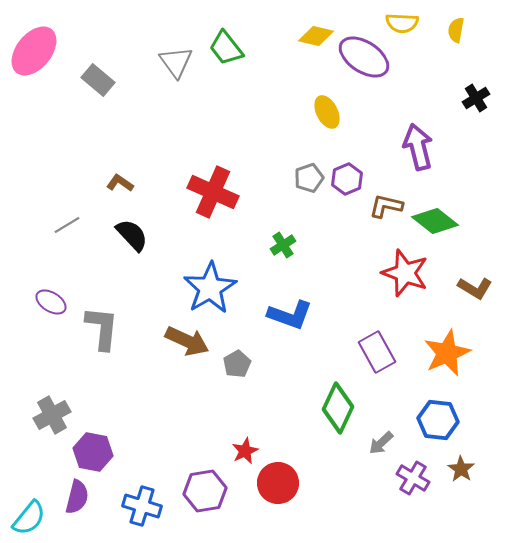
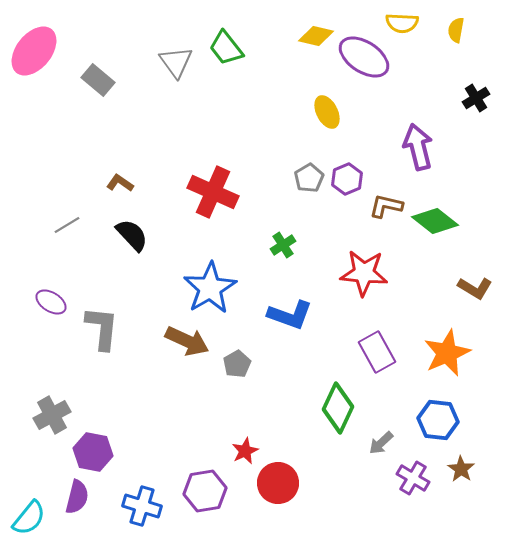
gray pentagon at (309, 178): rotated 12 degrees counterclockwise
red star at (405, 273): moved 41 px left; rotated 15 degrees counterclockwise
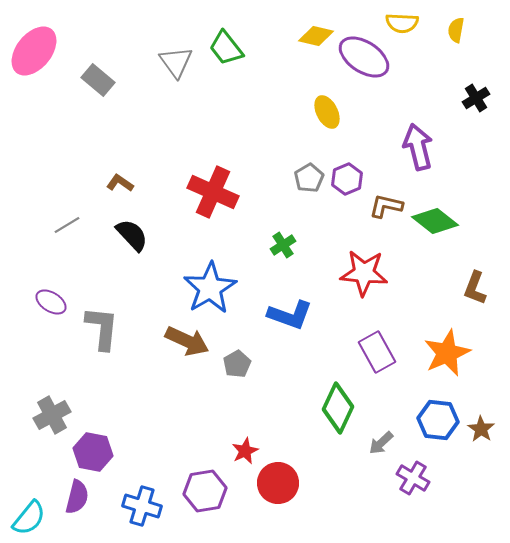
brown L-shape at (475, 288): rotated 80 degrees clockwise
brown star at (461, 469): moved 20 px right, 40 px up
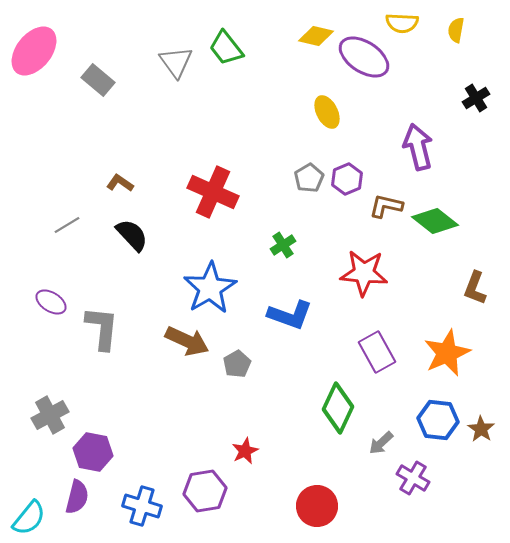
gray cross at (52, 415): moved 2 px left
red circle at (278, 483): moved 39 px right, 23 px down
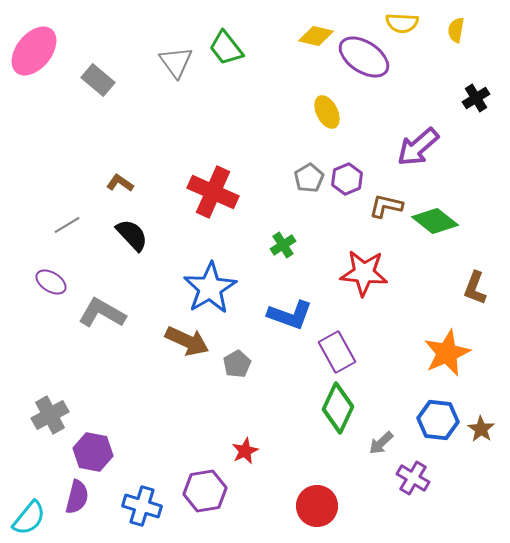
purple arrow at (418, 147): rotated 117 degrees counterclockwise
purple ellipse at (51, 302): moved 20 px up
gray L-shape at (102, 328): moved 15 px up; rotated 66 degrees counterclockwise
purple rectangle at (377, 352): moved 40 px left
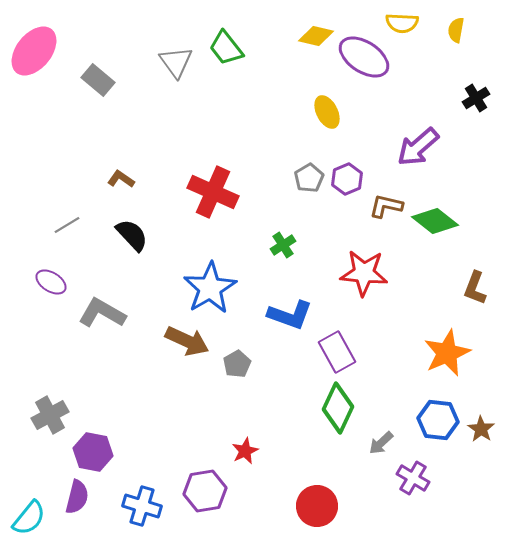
brown L-shape at (120, 183): moved 1 px right, 4 px up
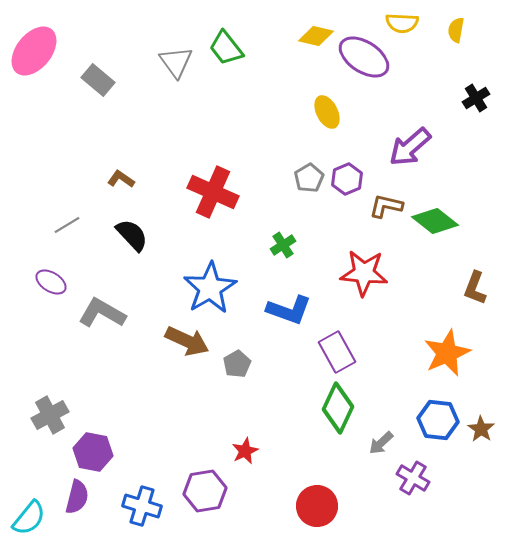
purple arrow at (418, 147): moved 8 px left
blue L-shape at (290, 315): moved 1 px left, 5 px up
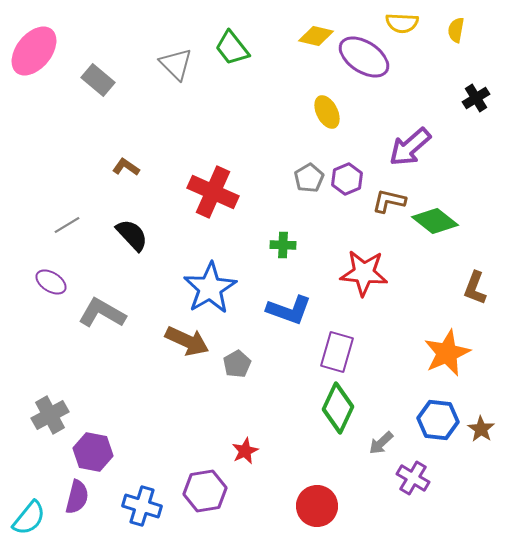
green trapezoid at (226, 48): moved 6 px right
gray triangle at (176, 62): moved 2 px down; rotated 9 degrees counterclockwise
brown L-shape at (121, 179): moved 5 px right, 12 px up
brown L-shape at (386, 206): moved 3 px right, 5 px up
green cross at (283, 245): rotated 35 degrees clockwise
purple rectangle at (337, 352): rotated 45 degrees clockwise
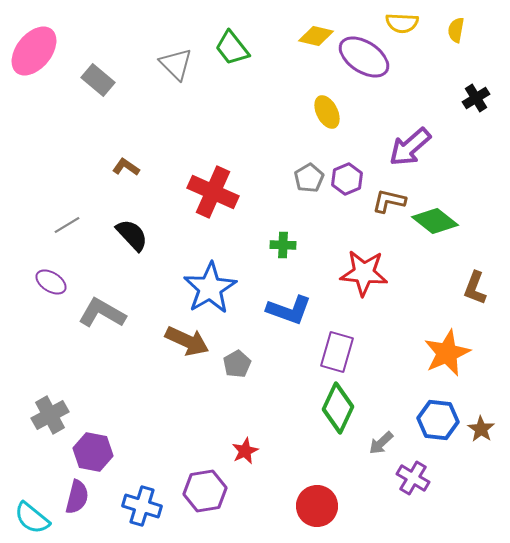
cyan semicircle at (29, 518): moved 3 px right; rotated 90 degrees clockwise
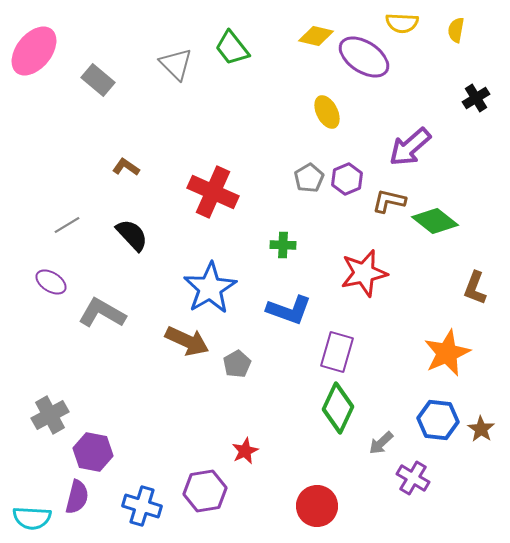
red star at (364, 273): rotated 18 degrees counterclockwise
cyan semicircle at (32, 518): rotated 36 degrees counterclockwise
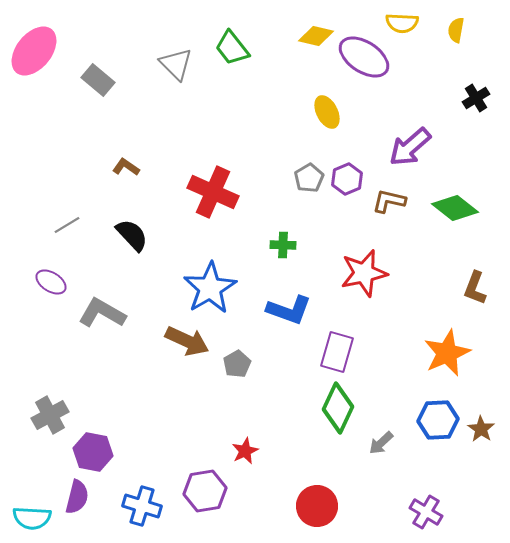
green diamond at (435, 221): moved 20 px right, 13 px up
blue hexagon at (438, 420): rotated 9 degrees counterclockwise
purple cross at (413, 478): moved 13 px right, 34 px down
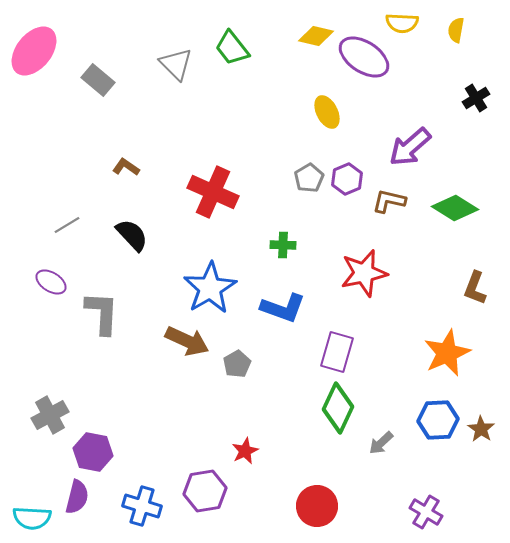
green diamond at (455, 208): rotated 6 degrees counterclockwise
blue L-shape at (289, 310): moved 6 px left, 2 px up
gray L-shape at (102, 313): rotated 63 degrees clockwise
